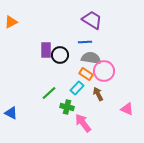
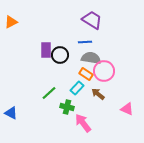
brown arrow: rotated 24 degrees counterclockwise
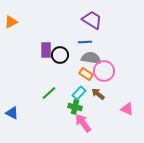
cyan rectangle: moved 2 px right, 5 px down
green cross: moved 8 px right
blue triangle: moved 1 px right
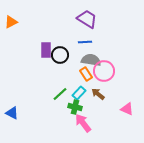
purple trapezoid: moved 5 px left, 1 px up
gray semicircle: moved 2 px down
orange rectangle: rotated 24 degrees clockwise
green line: moved 11 px right, 1 px down
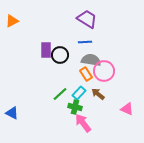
orange triangle: moved 1 px right, 1 px up
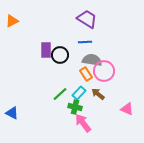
gray semicircle: moved 1 px right
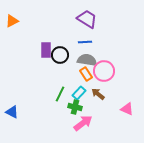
gray semicircle: moved 5 px left
green line: rotated 21 degrees counterclockwise
blue triangle: moved 1 px up
pink arrow: rotated 90 degrees clockwise
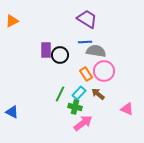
gray semicircle: moved 9 px right, 9 px up
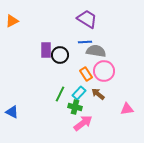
pink triangle: rotated 32 degrees counterclockwise
